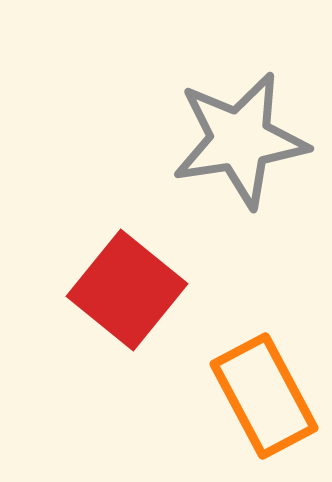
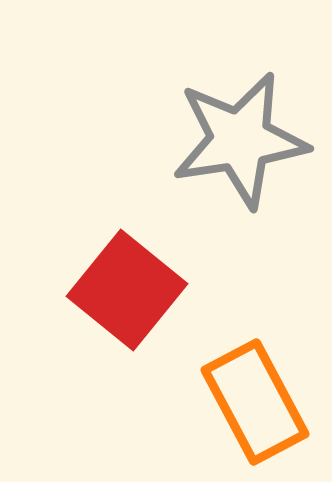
orange rectangle: moved 9 px left, 6 px down
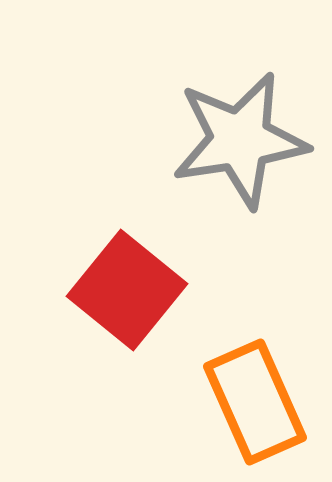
orange rectangle: rotated 4 degrees clockwise
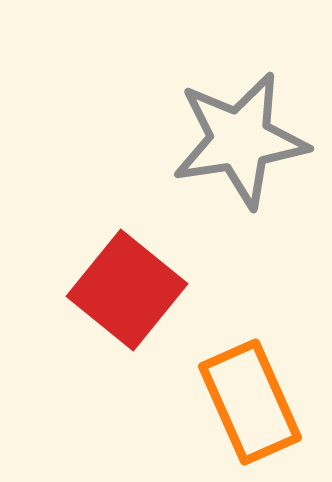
orange rectangle: moved 5 px left
